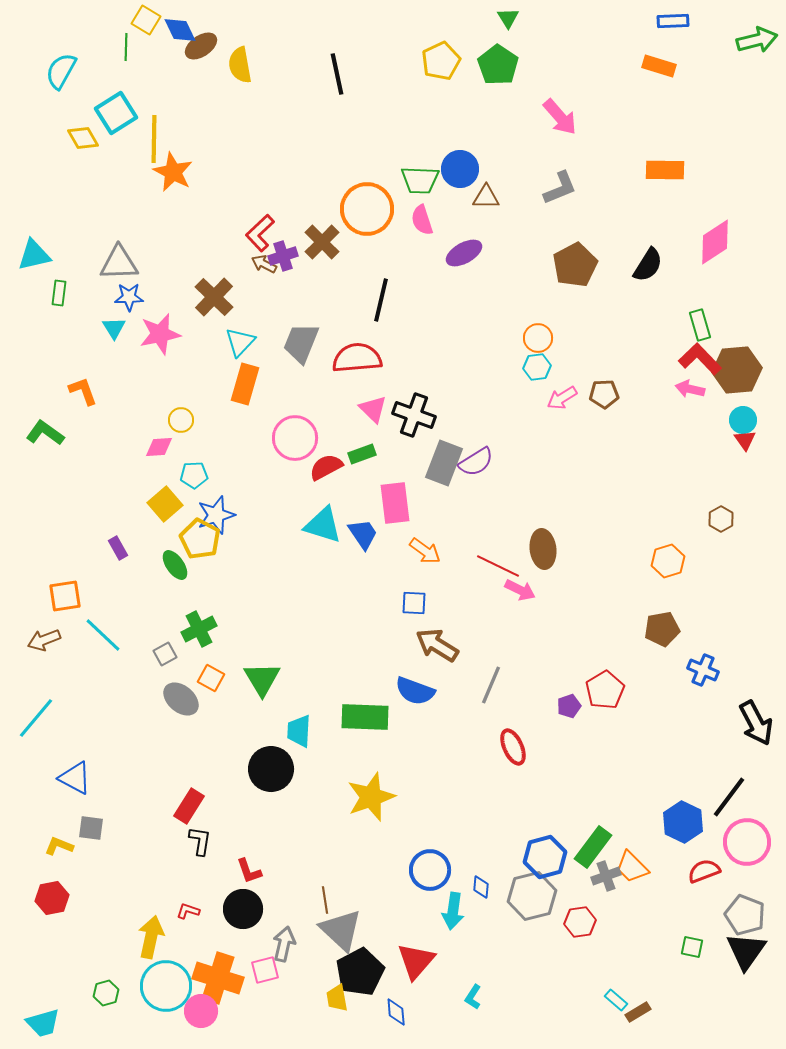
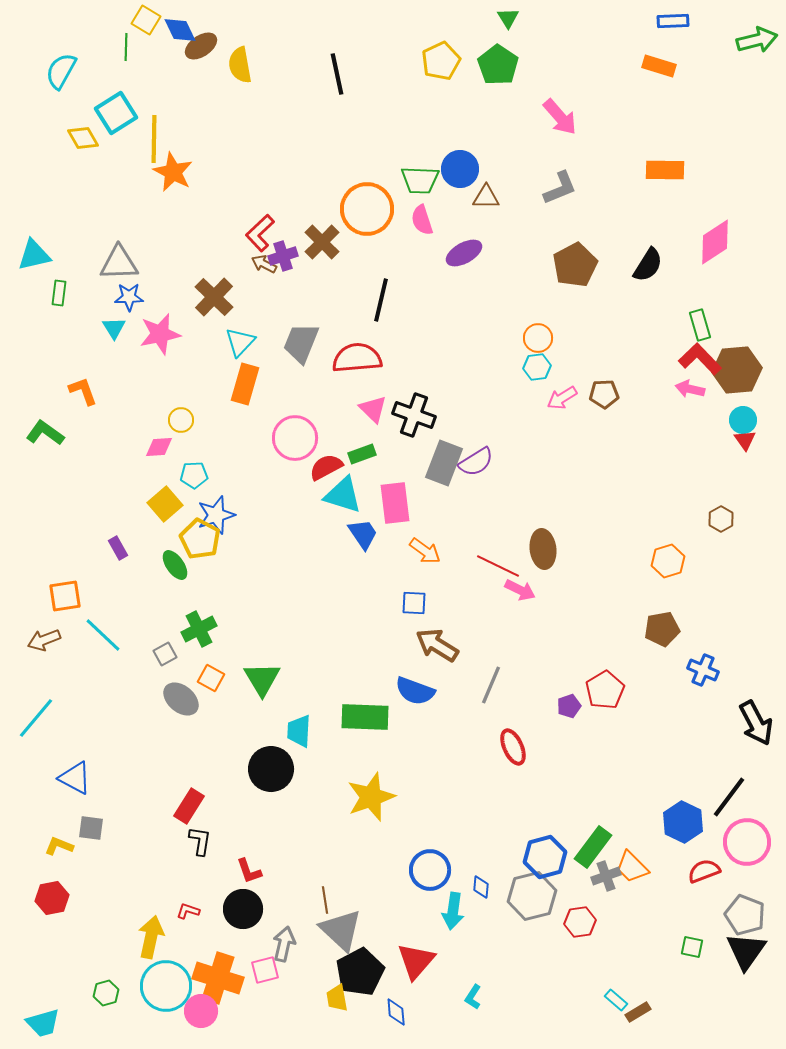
cyan triangle at (323, 525): moved 20 px right, 30 px up
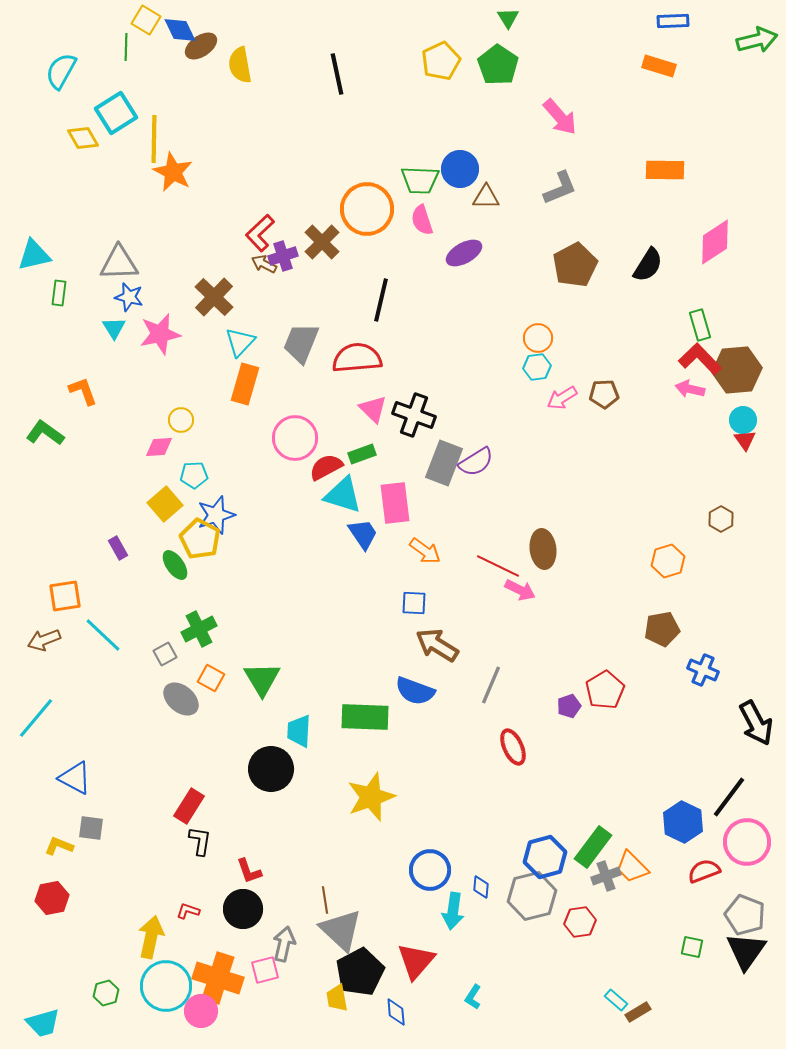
blue star at (129, 297): rotated 16 degrees clockwise
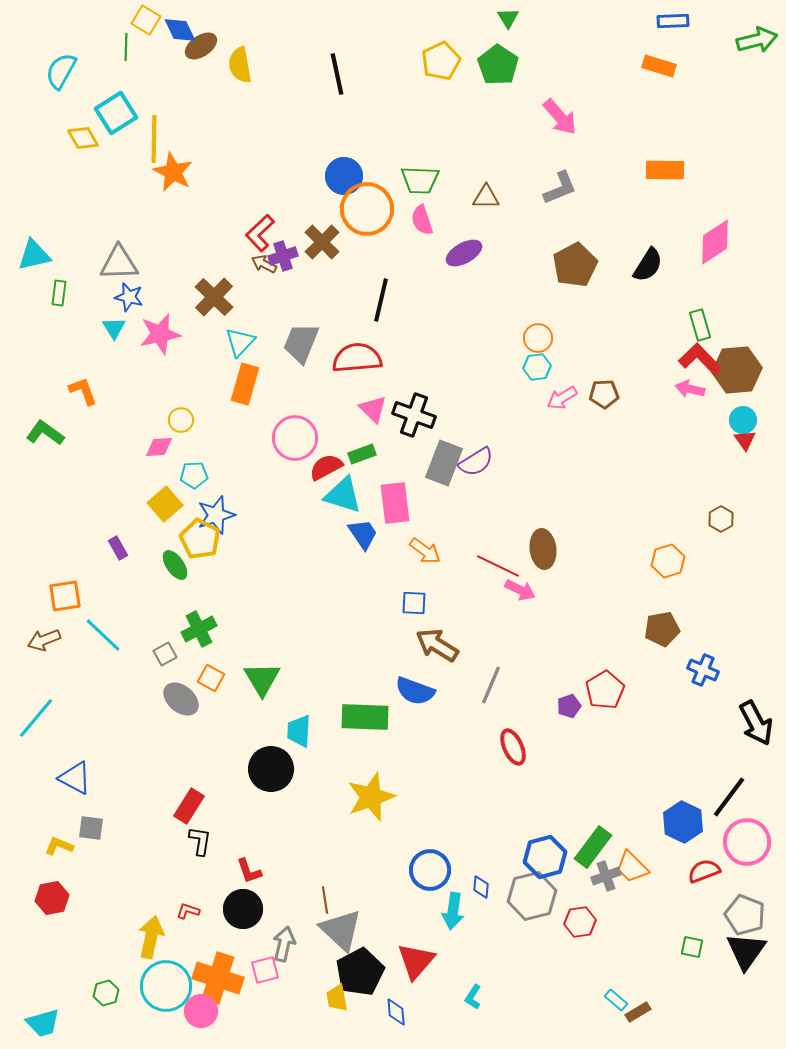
blue circle at (460, 169): moved 116 px left, 7 px down
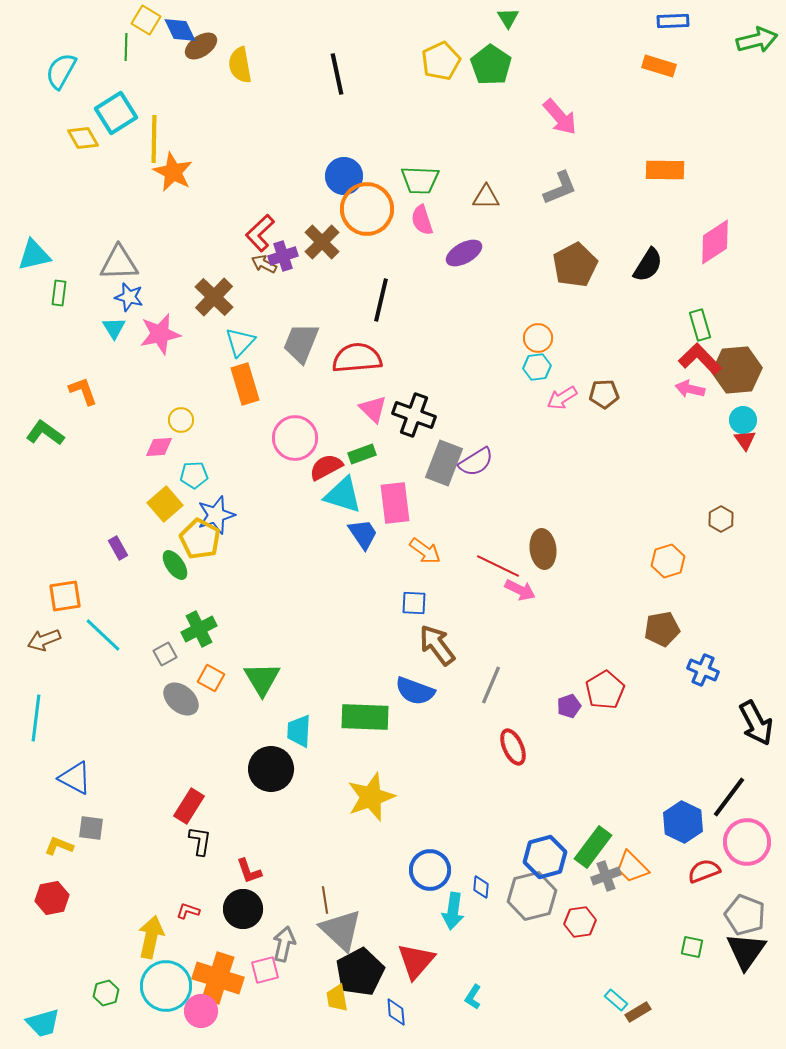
green pentagon at (498, 65): moved 7 px left
orange rectangle at (245, 384): rotated 33 degrees counterclockwise
brown arrow at (437, 645): rotated 21 degrees clockwise
cyan line at (36, 718): rotated 33 degrees counterclockwise
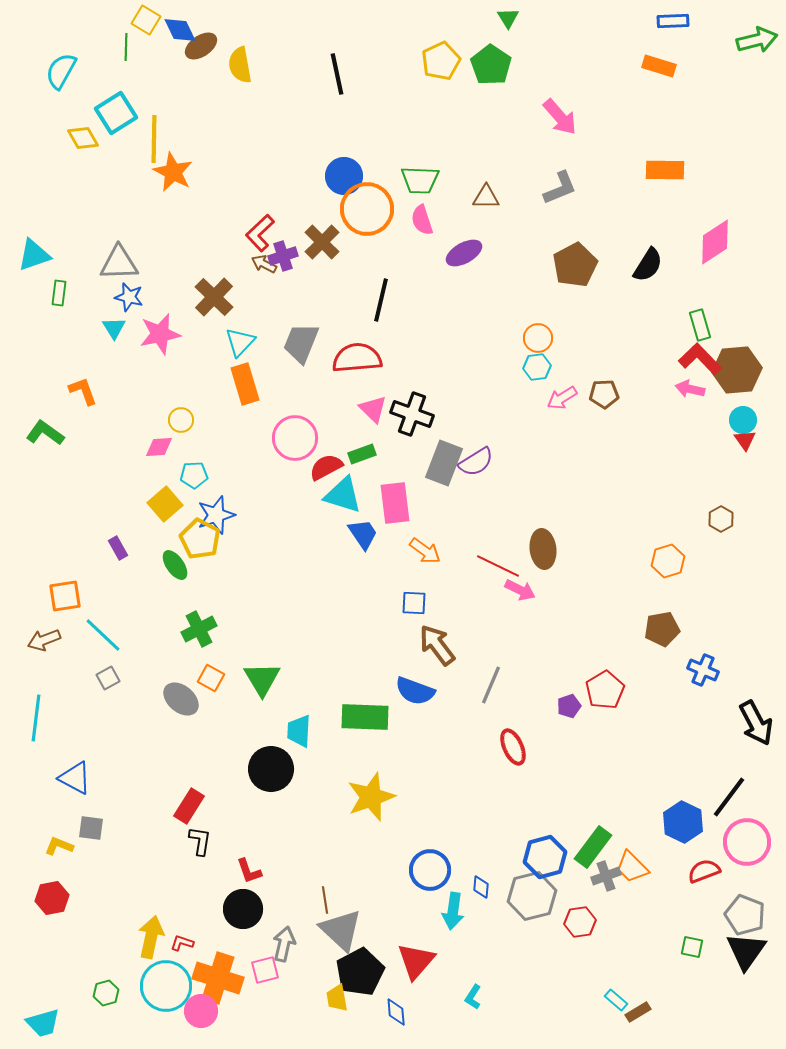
cyan triangle at (34, 255): rotated 6 degrees counterclockwise
black cross at (414, 415): moved 2 px left, 1 px up
gray square at (165, 654): moved 57 px left, 24 px down
red L-shape at (188, 911): moved 6 px left, 32 px down
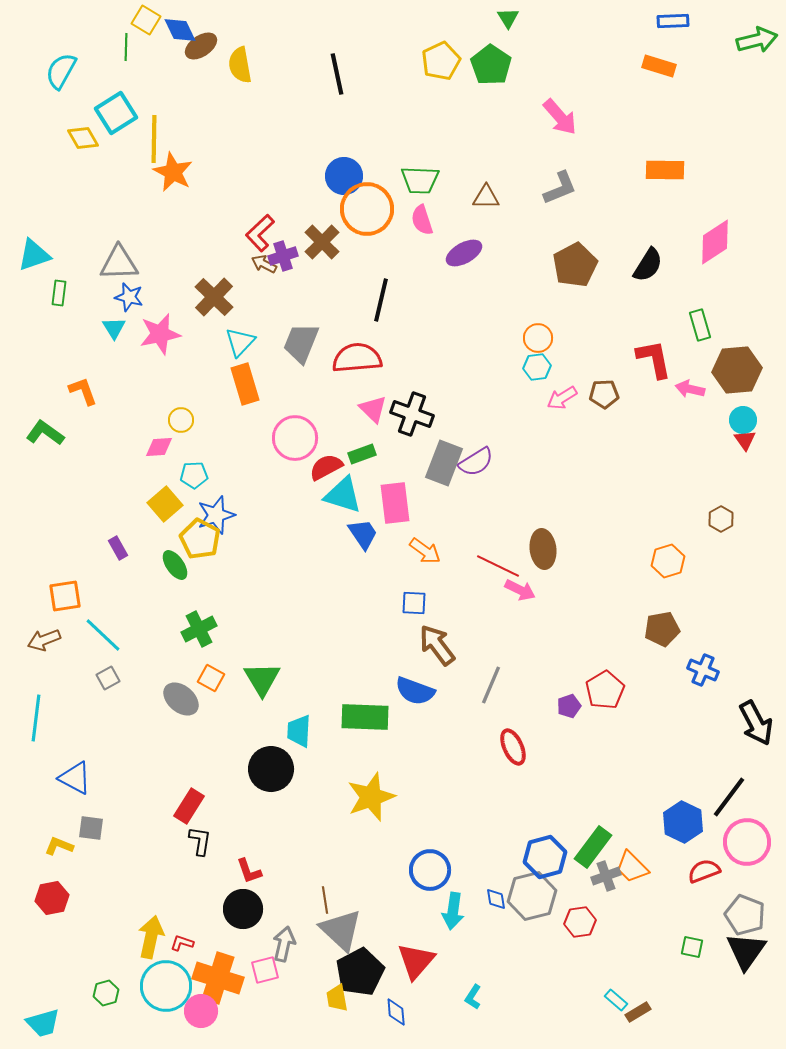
red L-shape at (700, 359): moved 46 px left; rotated 33 degrees clockwise
blue diamond at (481, 887): moved 15 px right, 12 px down; rotated 15 degrees counterclockwise
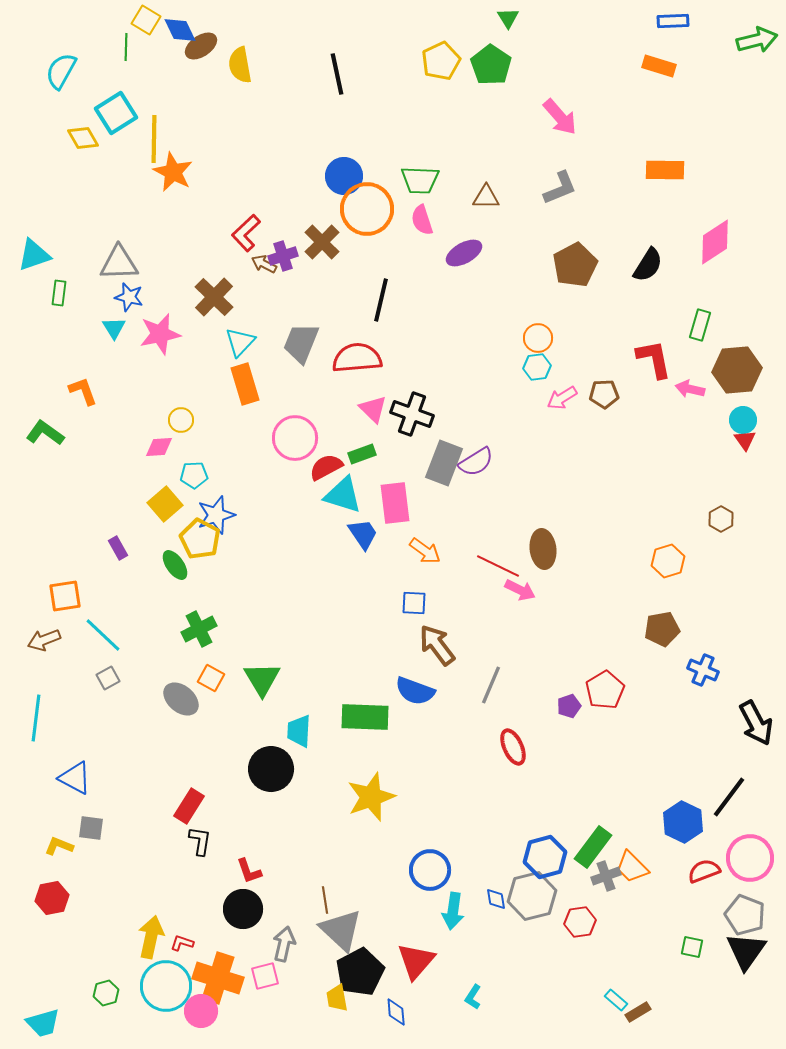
red L-shape at (260, 233): moved 14 px left
green rectangle at (700, 325): rotated 32 degrees clockwise
pink circle at (747, 842): moved 3 px right, 16 px down
pink square at (265, 970): moved 6 px down
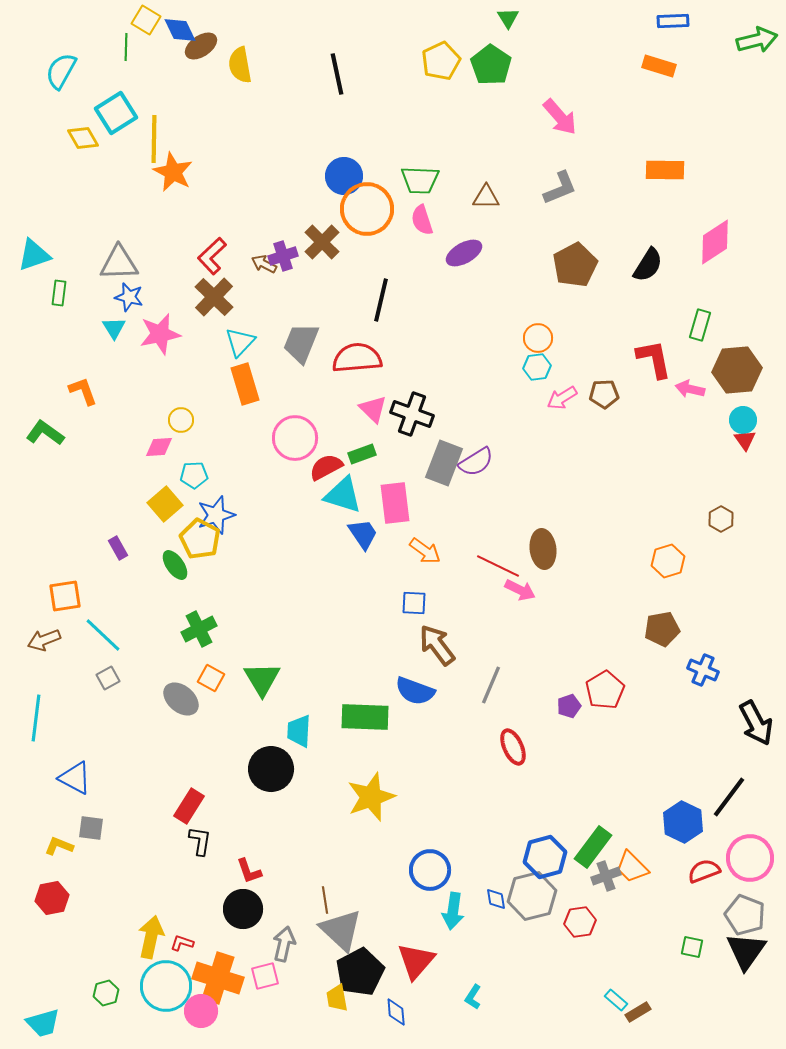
red L-shape at (246, 233): moved 34 px left, 23 px down
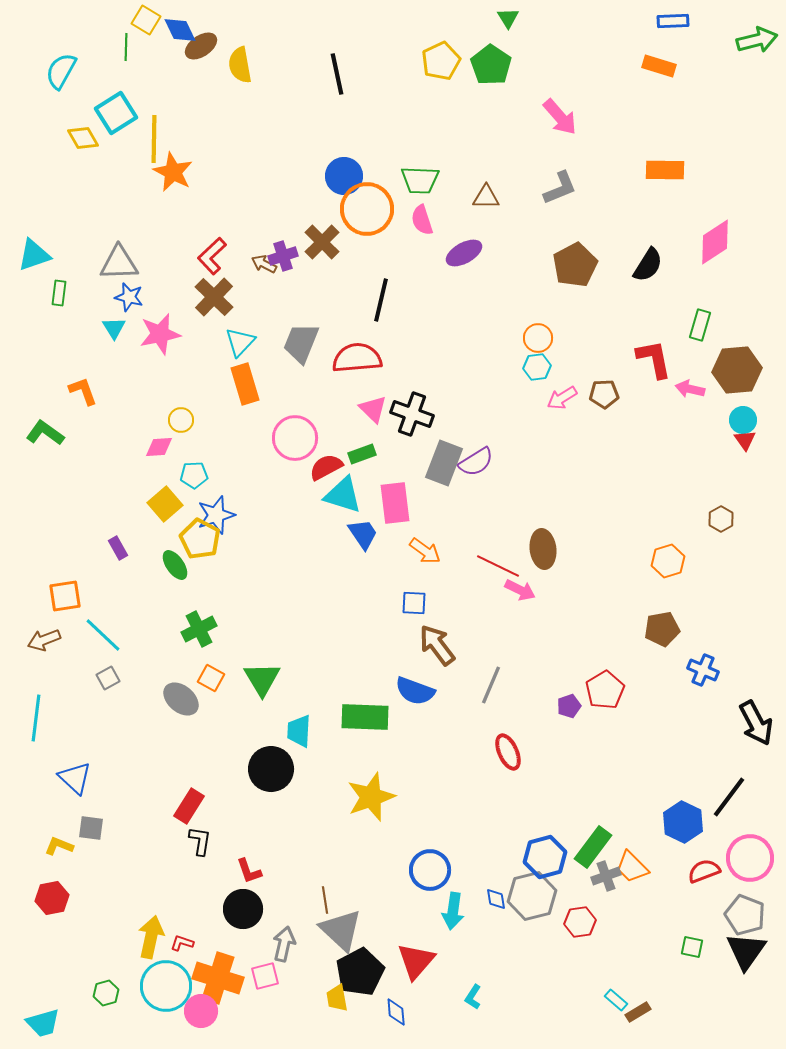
red ellipse at (513, 747): moved 5 px left, 5 px down
blue triangle at (75, 778): rotated 15 degrees clockwise
